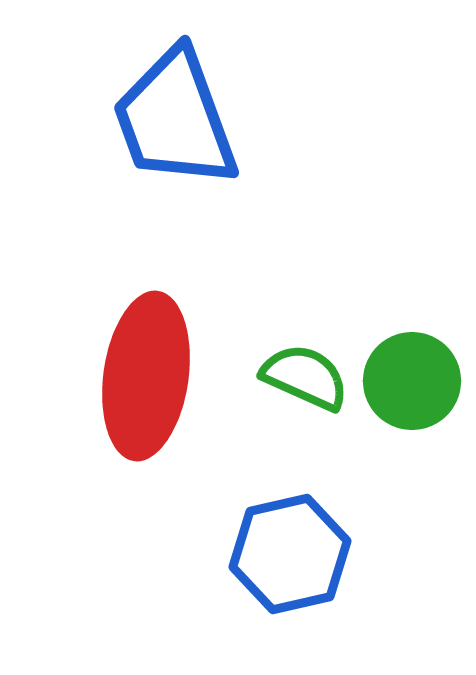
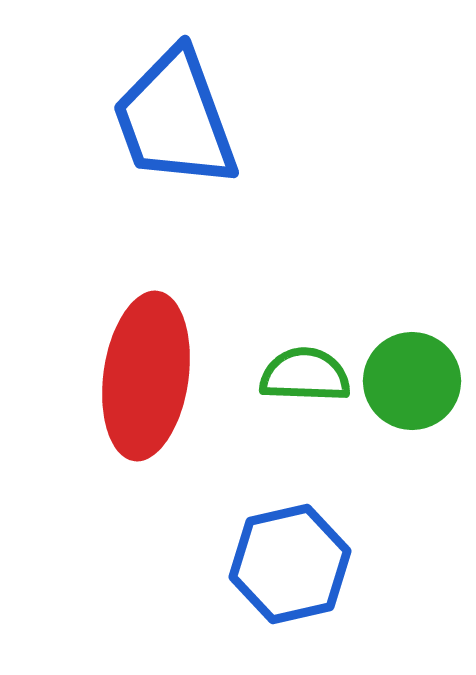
green semicircle: moved 2 px up; rotated 22 degrees counterclockwise
blue hexagon: moved 10 px down
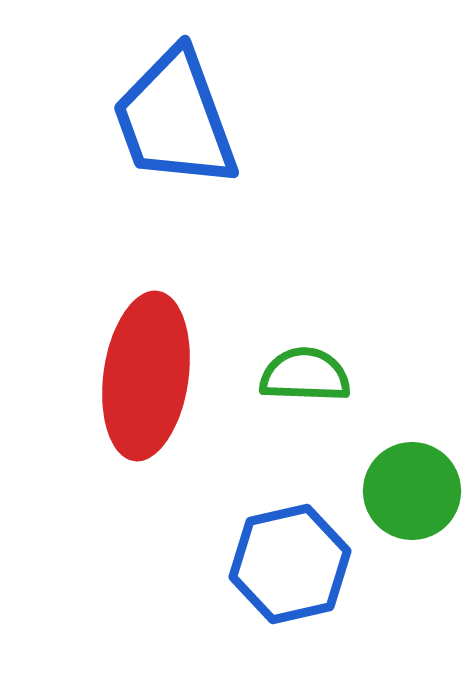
green circle: moved 110 px down
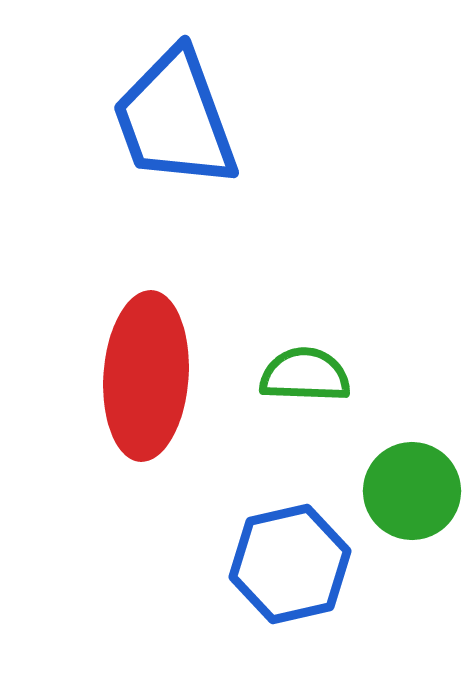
red ellipse: rotated 4 degrees counterclockwise
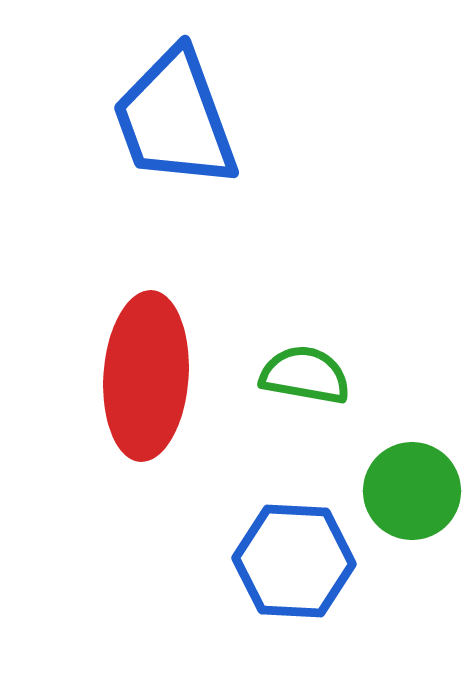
green semicircle: rotated 8 degrees clockwise
blue hexagon: moved 4 px right, 3 px up; rotated 16 degrees clockwise
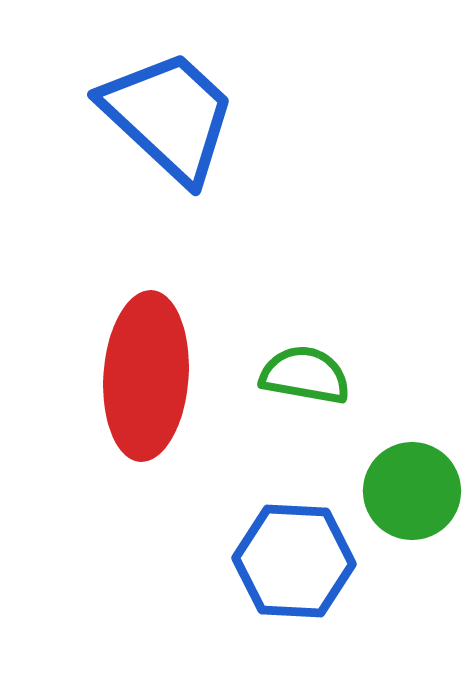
blue trapezoid: moved 6 px left, 3 px up; rotated 153 degrees clockwise
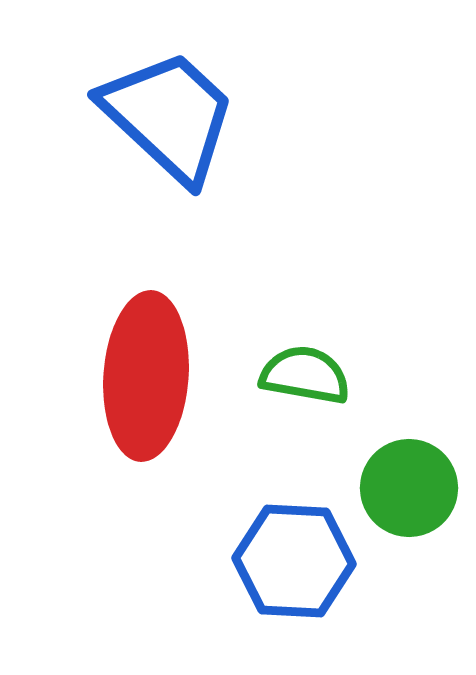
green circle: moved 3 px left, 3 px up
